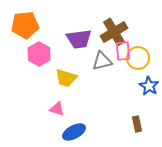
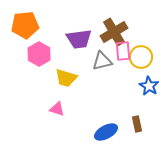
yellow circle: moved 3 px right, 1 px up
blue ellipse: moved 32 px right
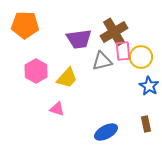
orange pentagon: rotated 8 degrees clockwise
pink hexagon: moved 3 px left, 17 px down
yellow trapezoid: moved 1 px right; rotated 65 degrees counterclockwise
brown rectangle: moved 9 px right
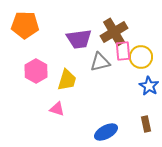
gray triangle: moved 2 px left, 1 px down
yellow trapezoid: moved 2 px down; rotated 25 degrees counterclockwise
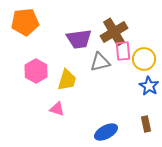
orange pentagon: moved 3 px up; rotated 8 degrees counterclockwise
yellow circle: moved 3 px right, 2 px down
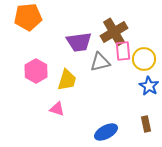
orange pentagon: moved 3 px right, 5 px up
purple trapezoid: moved 3 px down
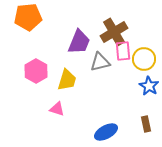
purple trapezoid: rotated 60 degrees counterclockwise
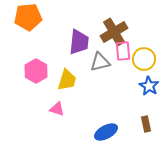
purple trapezoid: rotated 16 degrees counterclockwise
